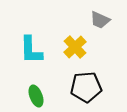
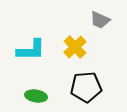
cyan L-shape: rotated 88 degrees counterclockwise
green ellipse: rotated 60 degrees counterclockwise
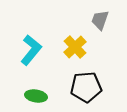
gray trapezoid: rotated 85 degrees clockwise
cyan L-shape: rotated 52 degrees counterclockwise
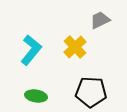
gray trapezoid: rotated 45 degrees clockwise
black pentagon: moved 5 px right, 5 px down; rotated 8 degrees clockwise
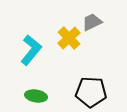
gray trapezoid: moved 8 px left, 2 px down
yellow cross: moved 6 px left, 9 px up
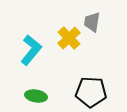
gray trapezoid: rotated 55 degrees counterclockwise
